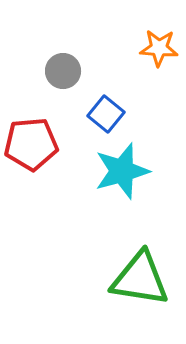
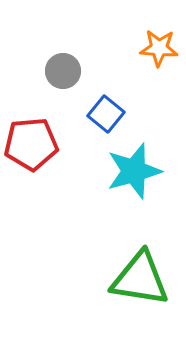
cyan star: moved 12 px right
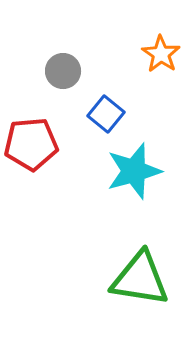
orange star: moved 2 px right, 6 px down; rotated 30 degrees clockwise
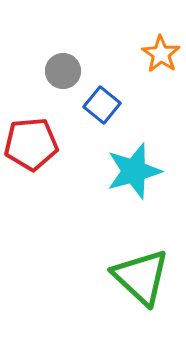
blue square: moved 4 px left, 9 px up
green triangle: moved 1 px right, 2 px up; rotated 34 degrees clockwise
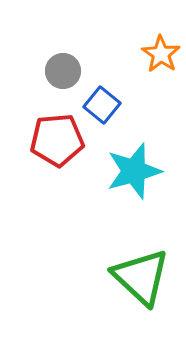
red pentagon: moved 26 px right, 4 px up
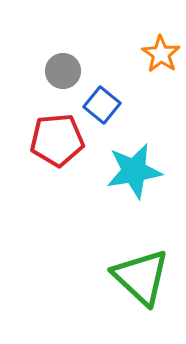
cyan star: rotated 6 degrees clockwise
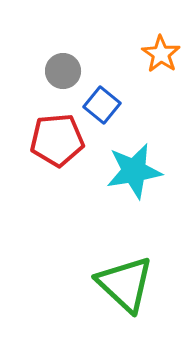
green triangle: moved 16 px left, 7 px down
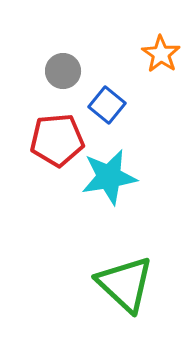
blue square: moved 5 px right
cyan star: moved 25 px left, 6 px down
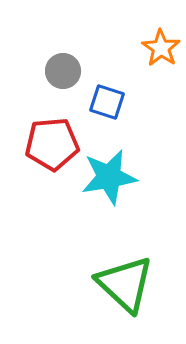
orange star: moved 6 px up
blue square: moved 3 px up; rotated 21 degrees counterclockwise
red pentagon: moved 5 px left, 4 px down
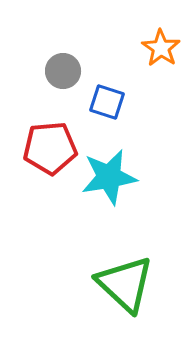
red pentagon: moved 2 px left, 4 px down
